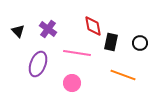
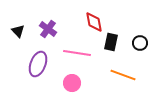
red diamond: moved 1 px right, 4 px up
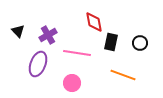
purple cross: moved 6 px down; rotated 24 degrees clockwise
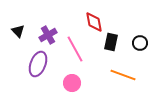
pink line: moved 2 px left, 4 px up; rotated 52 degrees clockwise
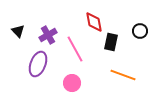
black circle: moved 12 px up
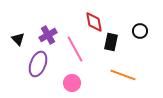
black triangle: moved 8 px down
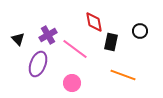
pink line: rotated 24 degrees counterclockwise
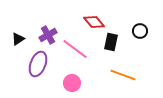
red diamond: rotated 30 degrees counterclockwise
black triangle: rotated 40 degrees clockwise
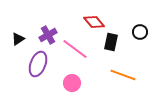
black circle: moved 1 px down
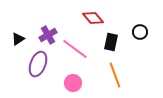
red diamond: moved 1 px left, 4 px up
orange line: moved 8 px left; rotated 50 degrees clockwise
pink circle: moved 1 px right
